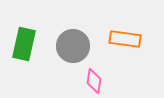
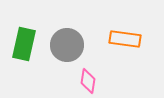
gray circle: moved 6 px left, 1 px up
pink diamond: moved 6 px left
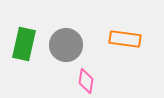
gray circle: moved 1 px left
pink diamond: moved 2 px left
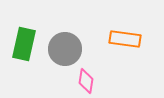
gray circle: moved 1 px left, 4 px down
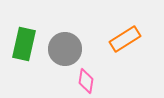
orange rectangle: rotated 40 degrees counterclockwise
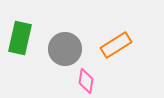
orange rectangle: moved 9 px left, 6 px down
green rectangle: moved 4 px left, 6 px up
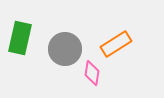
orange rectangle: moved 1 px up
pink diamond: moved 6 px right, 8 px up
